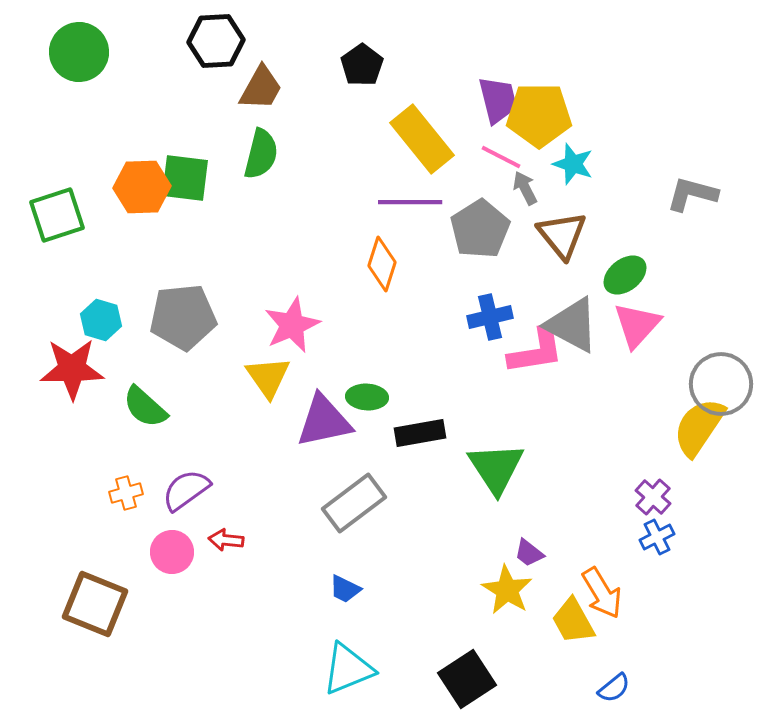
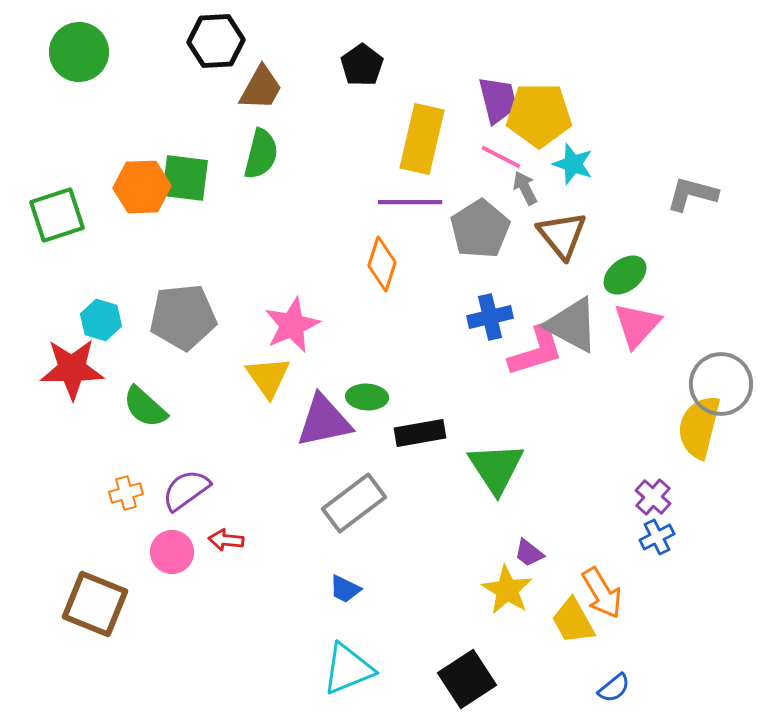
yellow rectangle at (422, 139): rotated 52 degrees clockwise
pink L-shape at (536, 351): rotated 8 degrees counterclockwise
yellow semicircle at (699, 427): rotated 20 degrees counterclockwise
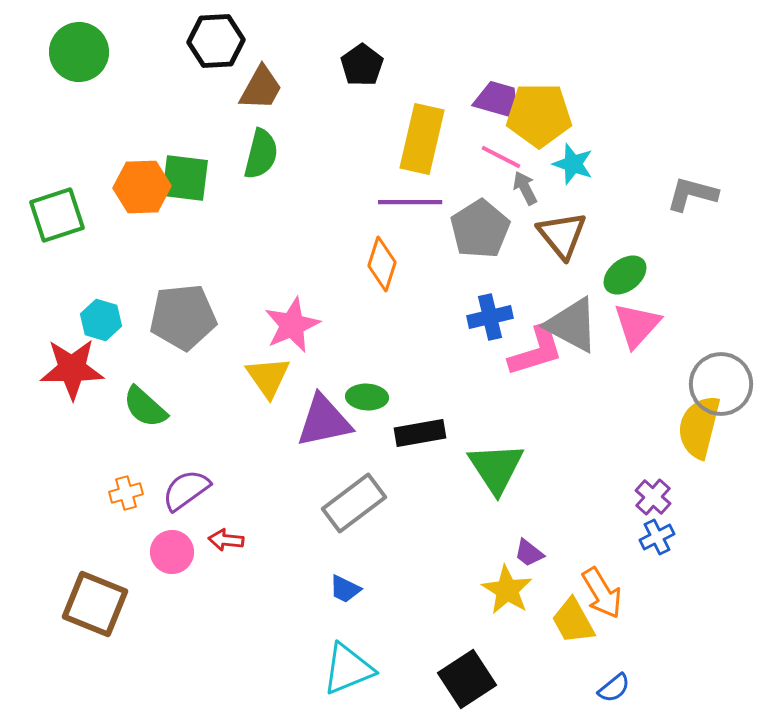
purple trapezoid at (498, 100): rotated 60 degrees counterclockwise
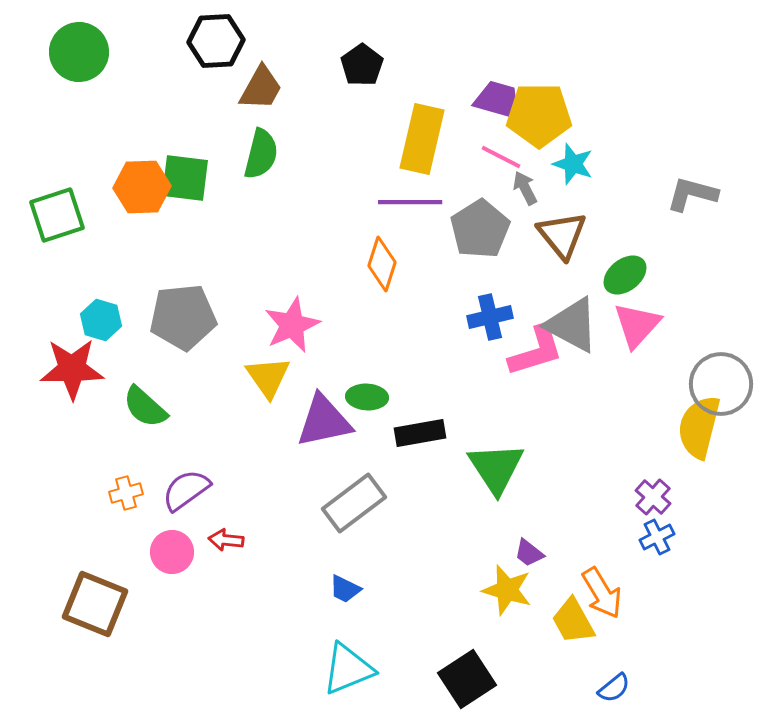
yellow star at (507, 590): rotated 15 degrees counterclockwise
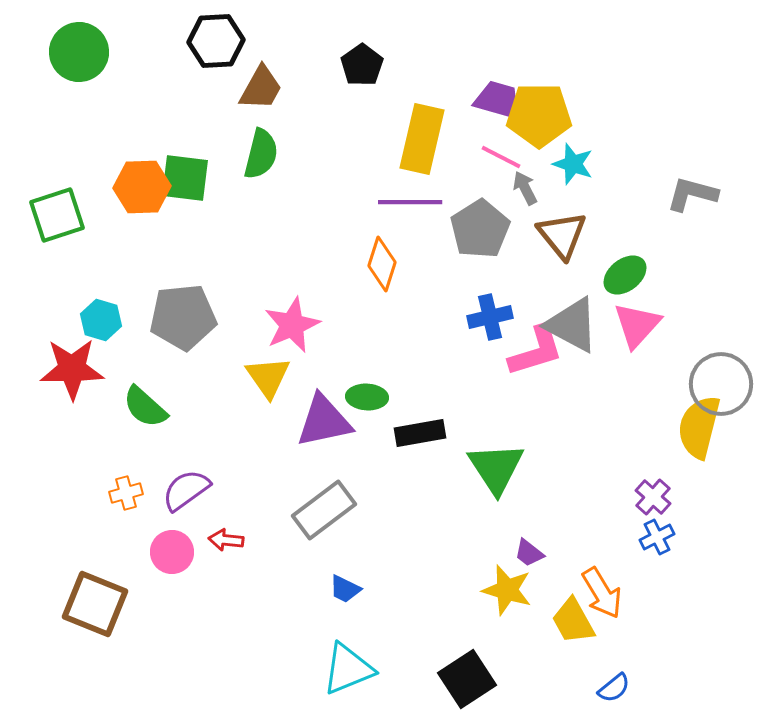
gray rectangle at (354, 503): moved 30 px left, 7 px down
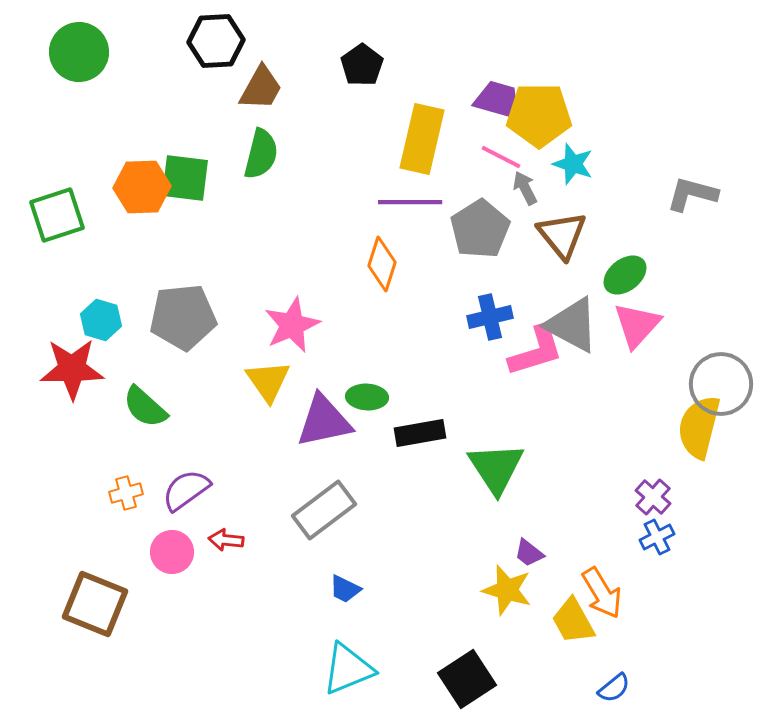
yellow triangle at (268, 377): moved 4 px down
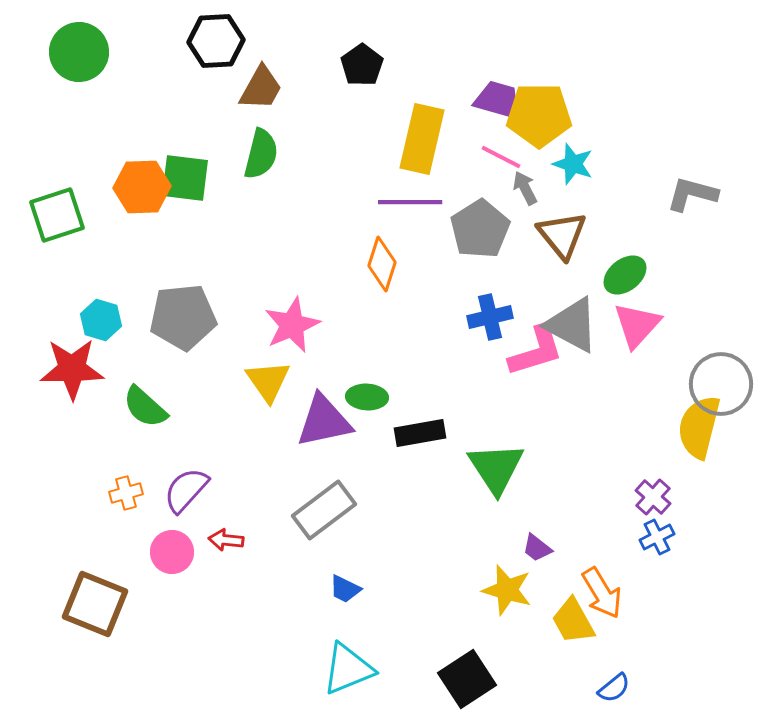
purple semicircle at (186, 490): rotated 12 degrees counterclockwise
purple trapezoid at (529, 553): moved 8 px right, 5 px up
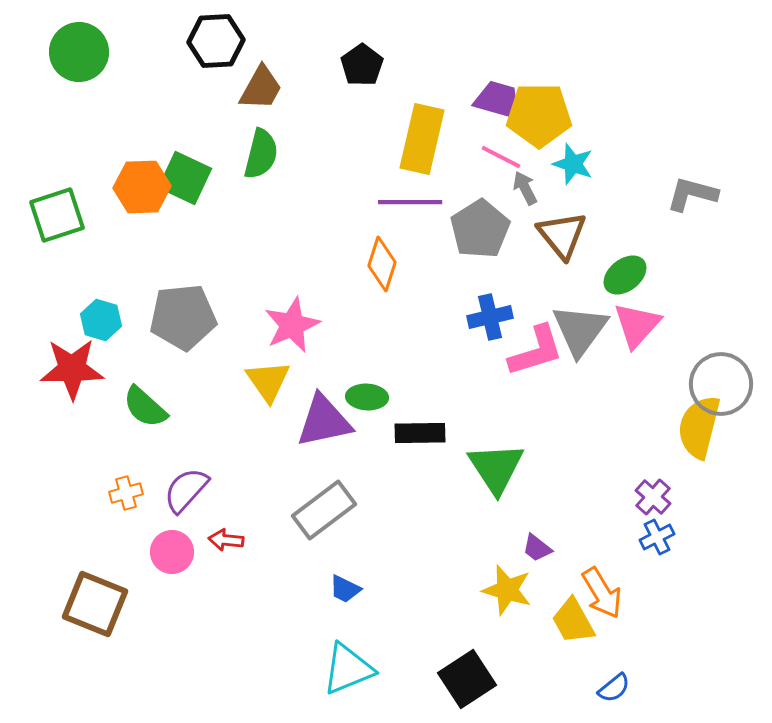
green square at (185, 178): rotated 18 degrees clockwise
gray triangle at (572, 325): moved 8 px right, 5 px down; rotated 38 degrees clockwise
black rectangle at (420, 433): rotated 9 degrees clockwise
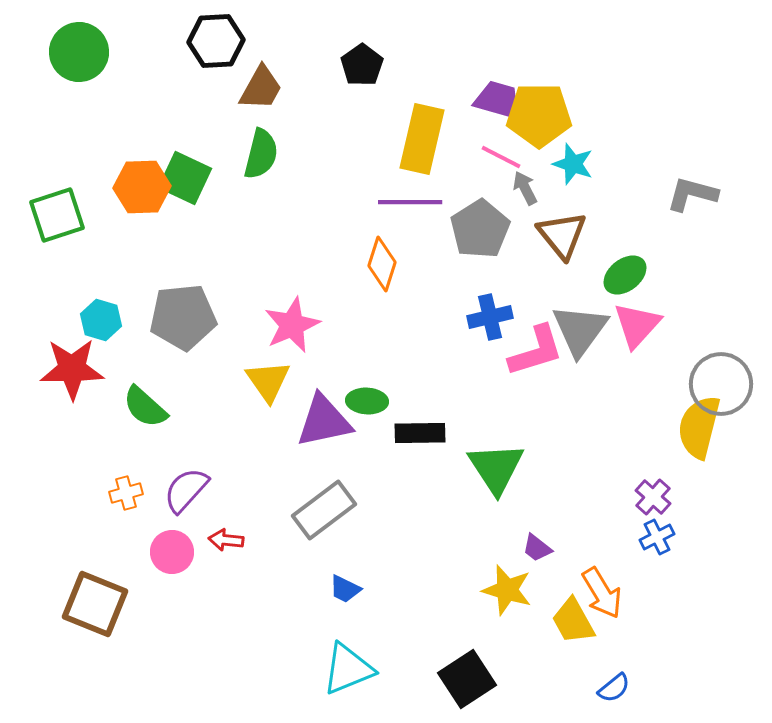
green ellipse at (367, 397): moved 4 px down
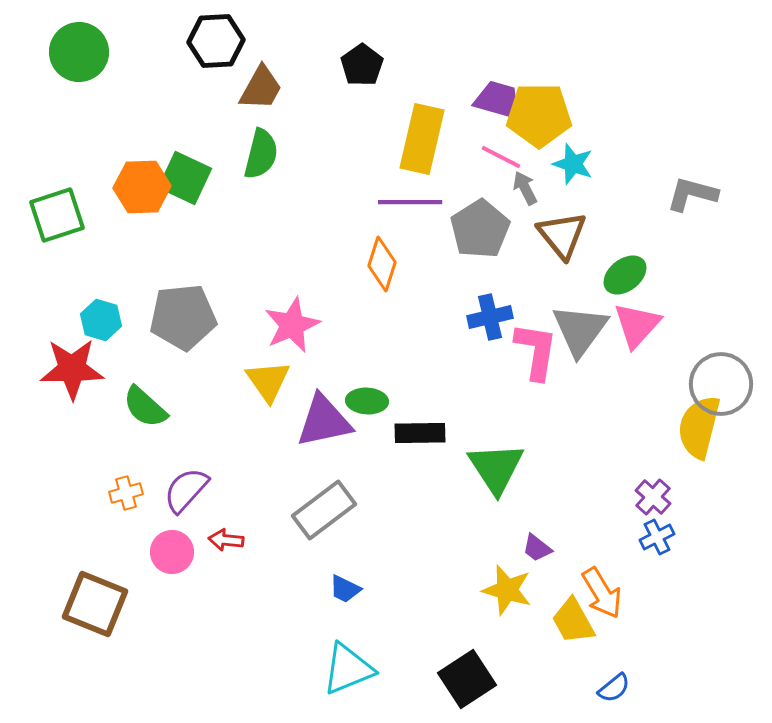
pink L-shape at (536, 351): rotated 64 degrees counterclockwise
